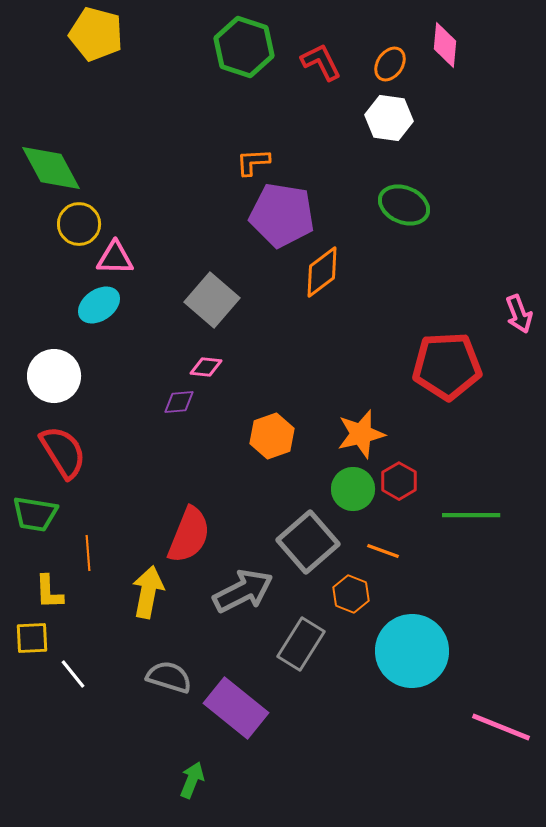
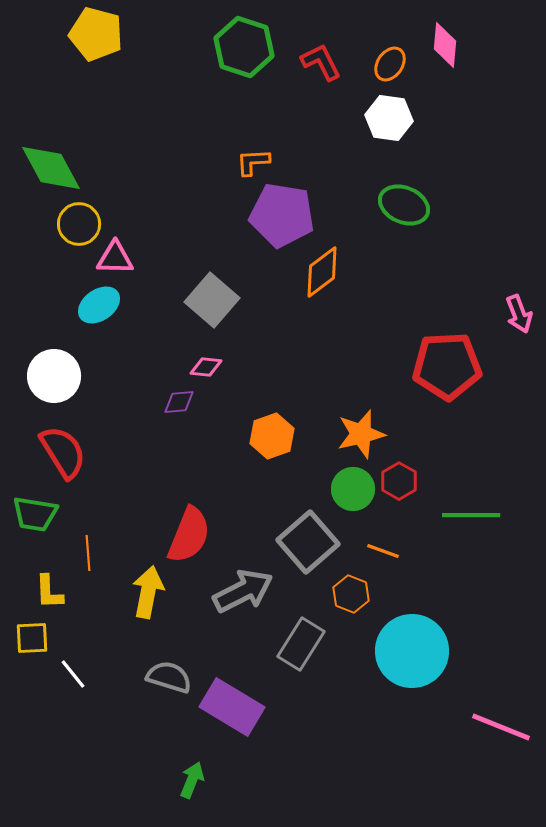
purple rectangle at (236, 708): moved 4 px left, 1 px up; rotated 8 degrees counterclockwise
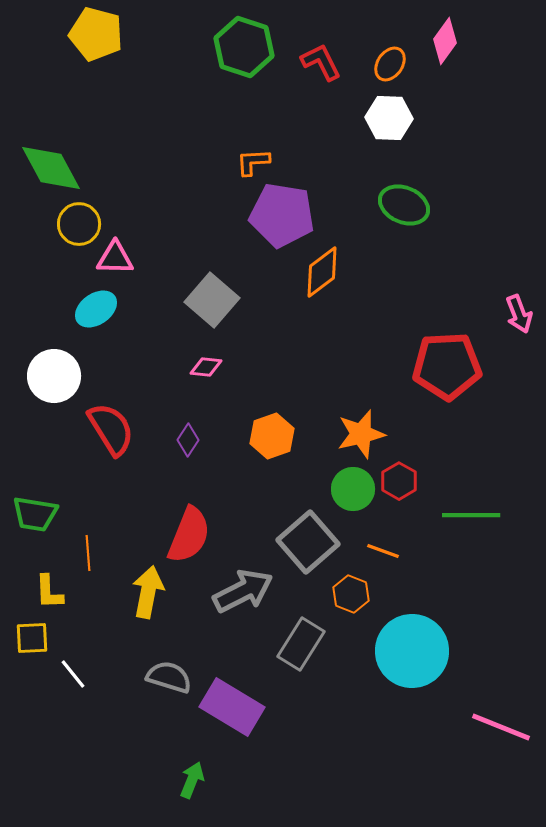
pink diamond at (445, 45): moved 4 px up; rotated 30 degrees clockwise
white hexagon at (389, 118): rotated 6 degrees counterclockwise
cyan ellipse at (99, 305): moved 3 px left, 4 px down
purple diamond at (179, 402): moved 9 px right, 38 px down; rotated 52 degrees counterclockwise
red semicircle at (63, 452): moved 48 px right, 23 px up
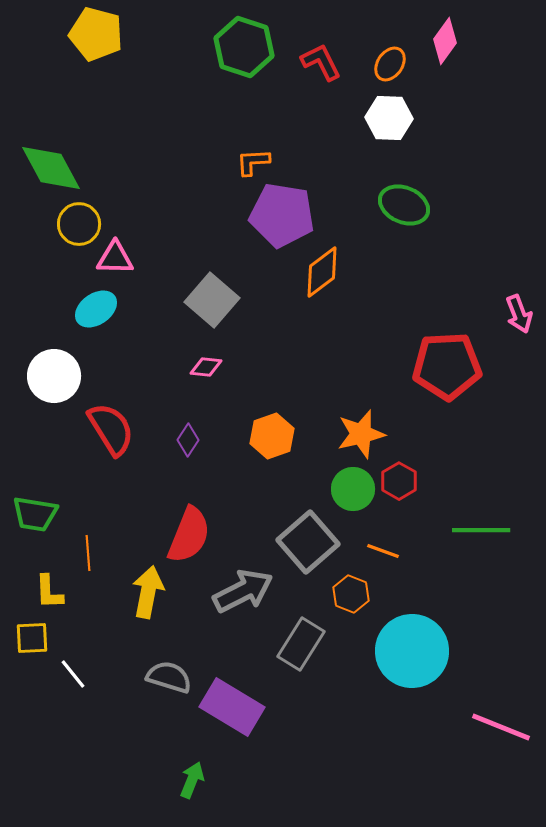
green line at (471, 515): moved 10 px right, 15 px down
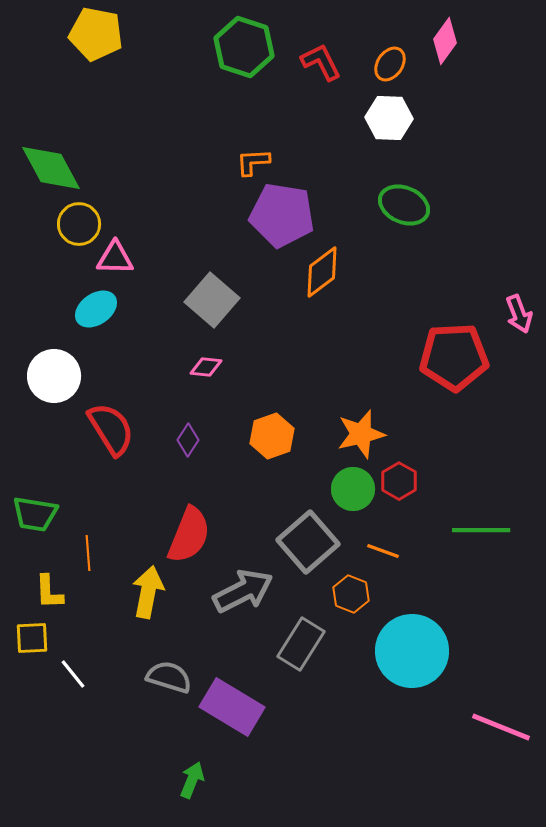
yellow pentagon at (96, 34): rotated 4 degrees counterclockwise
red pentagon at (447, 366): moved 7 px right, 9 px up
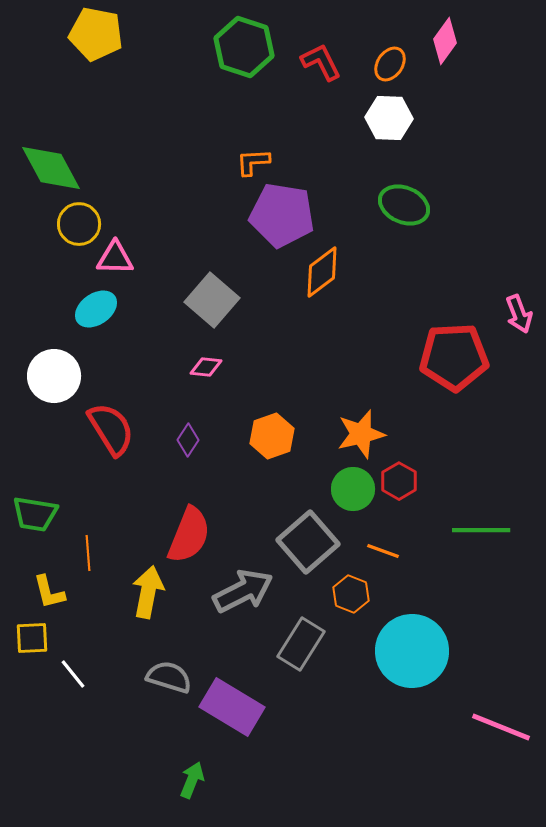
yellow L-shape at (49, 592): rotated 12 degrees counterclockwise
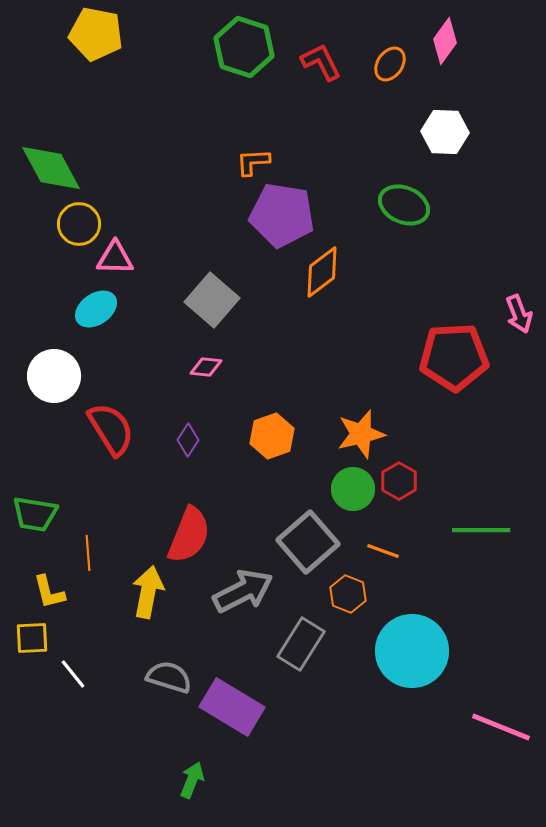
white hexagon at (389, 118): moved 56 px right, 14 px down
orange hexagon at (351, 594): moved 3 px left
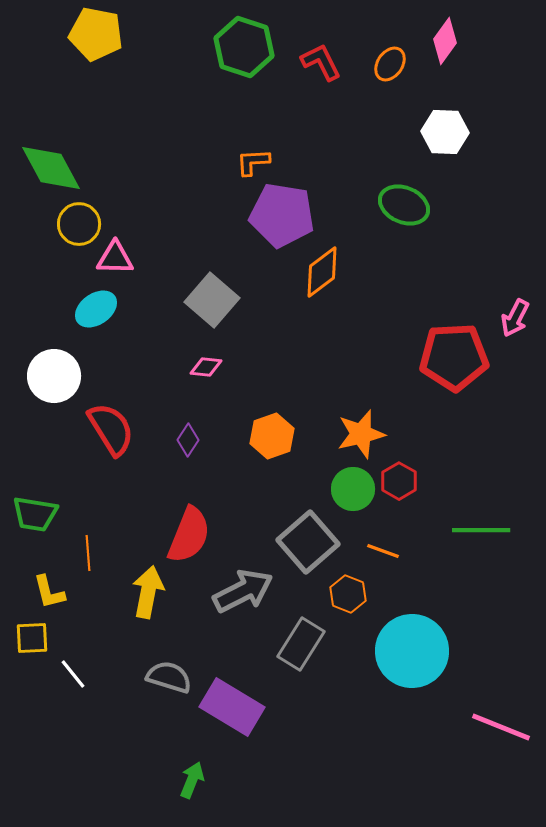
pink arrow at (519, 314): moved 4 px left, 4 px down; rotated 48 degrees clockwise
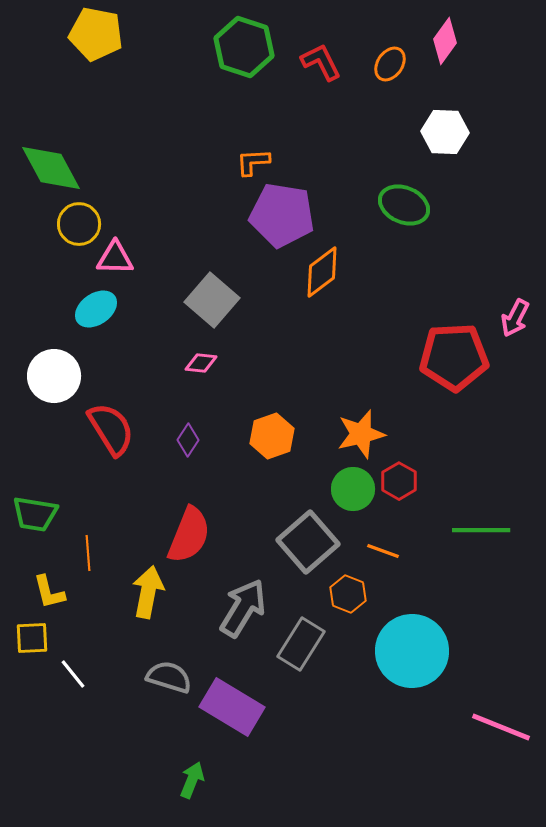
pink diamond at (206, 367): moved 5 px left, 4 px up
gray arrow at (243, 591): moved 17 px down; rotated 32 degrees counterclockwise
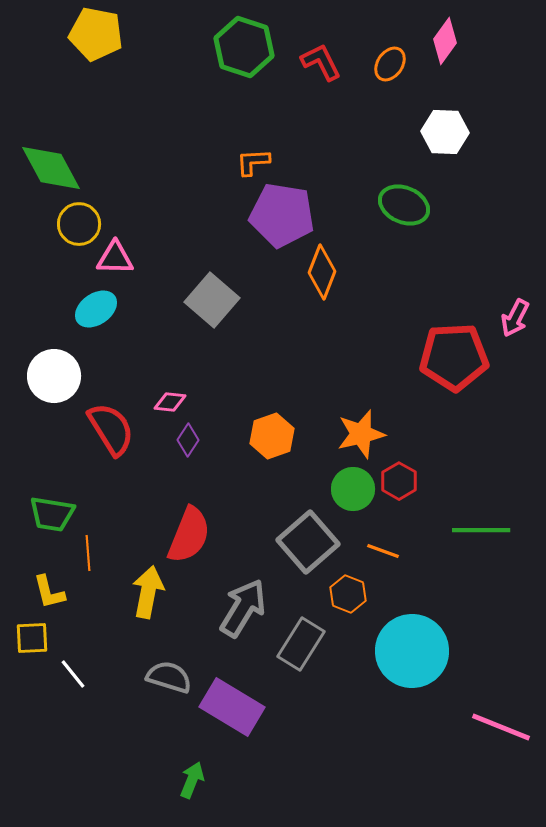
orange diamond at (322, 272): rotated 32 degrees counterclockwise
pink diamond at (201, 363): moved 31 px left, 39 px down
green trapezoid at (35, 514): moved 17 px right
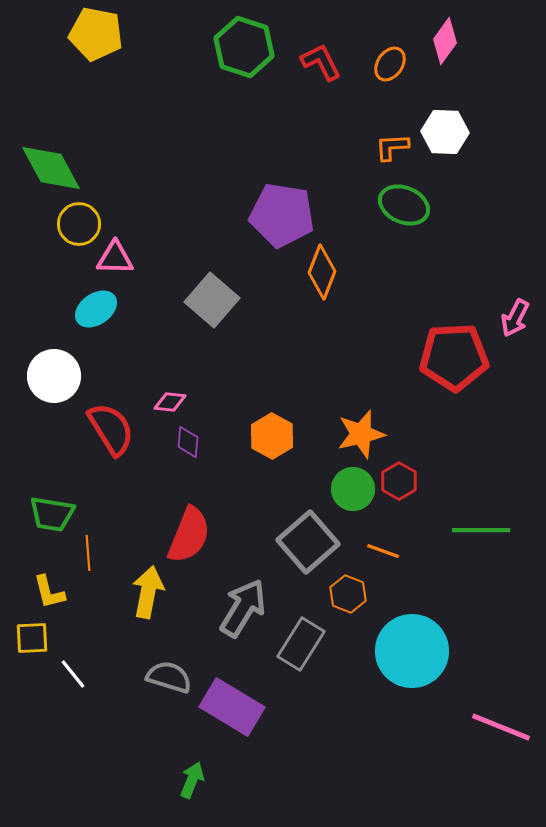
orange L-shape at (253, 162): moved 139 px right, 15 px up
orange hexagon at (272, 436): rotated 12 degrees counterclockwise
purple diamond at (188, 440): moved 2 px down; rotated 28 degrees counterclockwise
